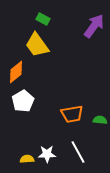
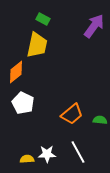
yellow trapezoid: rotated 132 degrees counterclockwise
white pentagon: moved 2 px down; rotated 15 degrees counterclockwise
orange trapezoid: rotated 30 degrees counterclockwise
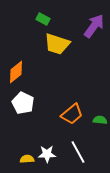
yellow trapezoid: moved 20 px right, 1 px up; rotated 96 degrees clockwise
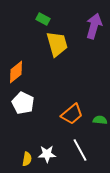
purple arrow: rotated 20 degrees counterclockwise
yellow trapezoid: rotated 124 degrees counterclockwise
white line: moved 2 px right, 2 px up
yellow semicircle: rotated 104 degrees clockwise
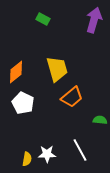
purple arrow: moved 6 px up
yellow trapezoid: moved 25 px down
orange trapezoid: moved 17 px up
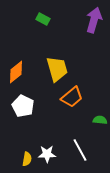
white pentagon: moved 3 px down
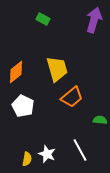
white star: rotated 24 degrees clockwise
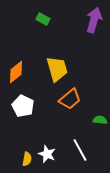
orange trapezoid: moved 2 px left, 2 px down
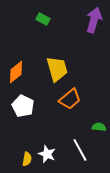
green semicircle: moved 1 px left, 7 px down
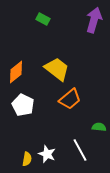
yellow trapezoid: rotated 36 degrees counterclockwise
white pentagon: moved 1 px up
